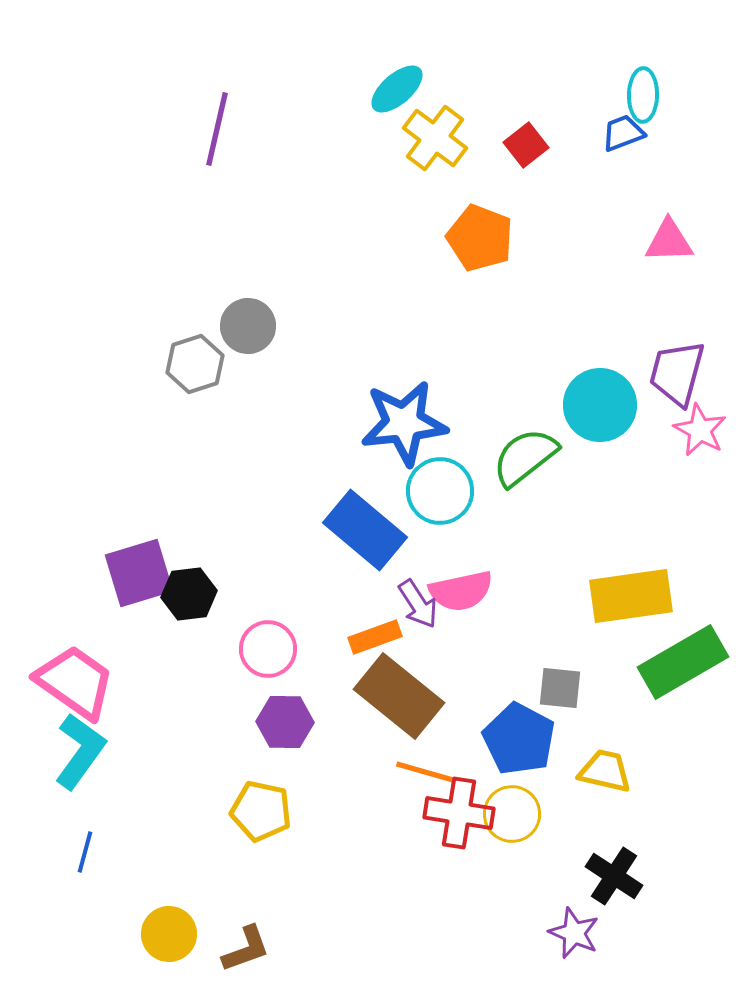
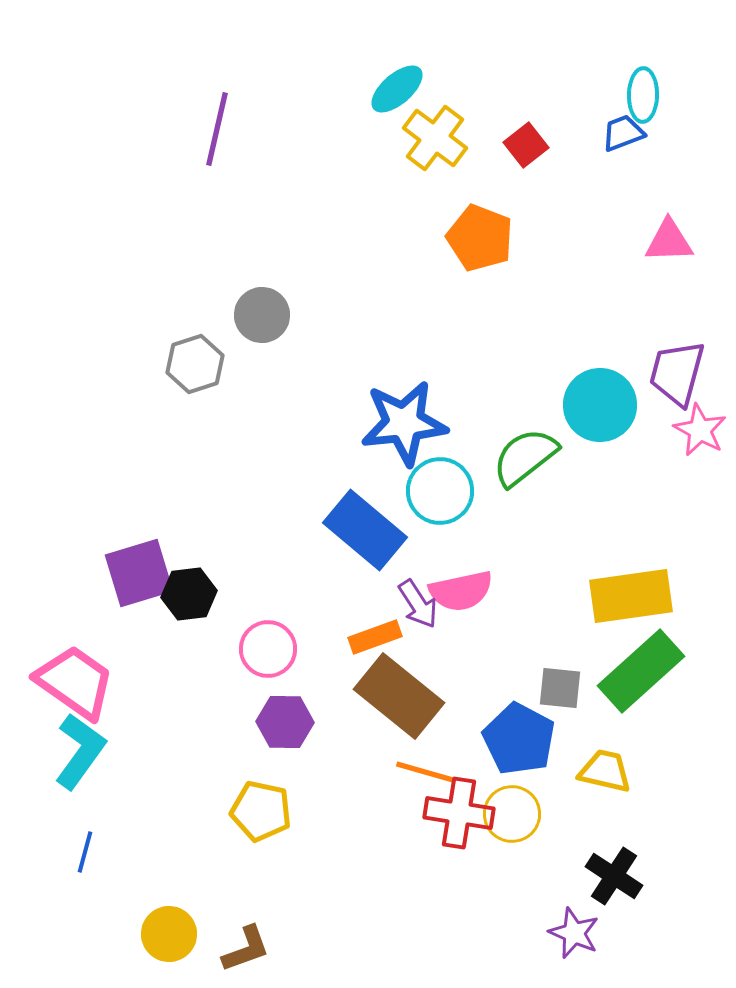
gray circle at (248, 326): moved 14 px right, 11 px up
green rectangle at (683, 662): moved 42 px left, 9 px down; rotated 12 degrees counterclockwise
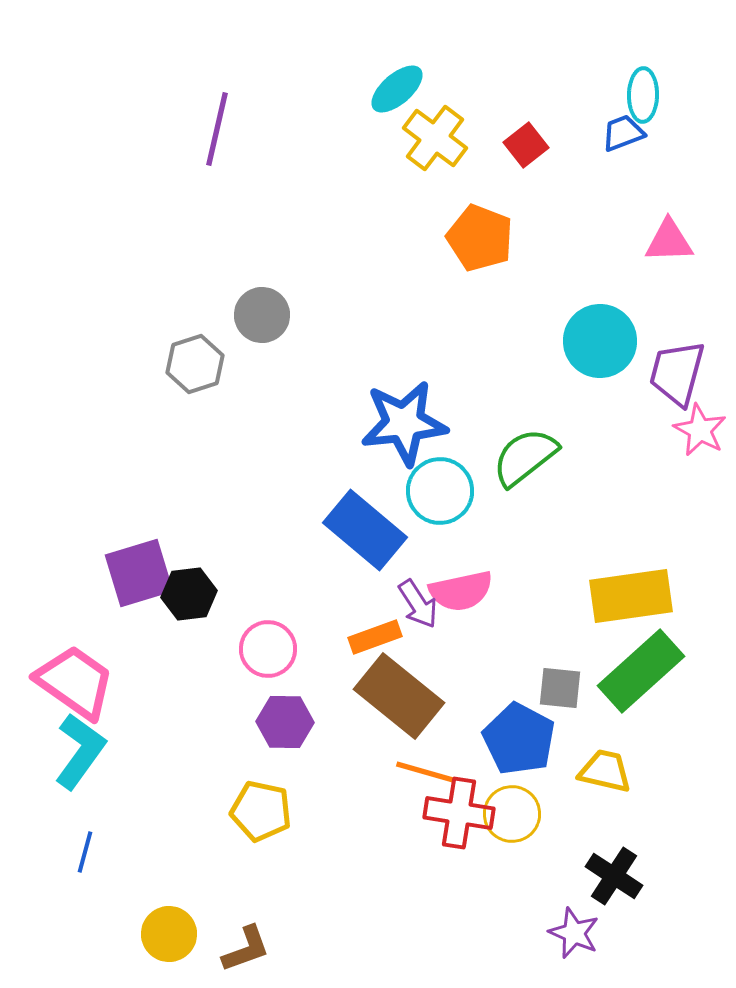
cyan circle at (600, 405): moved 64 px up
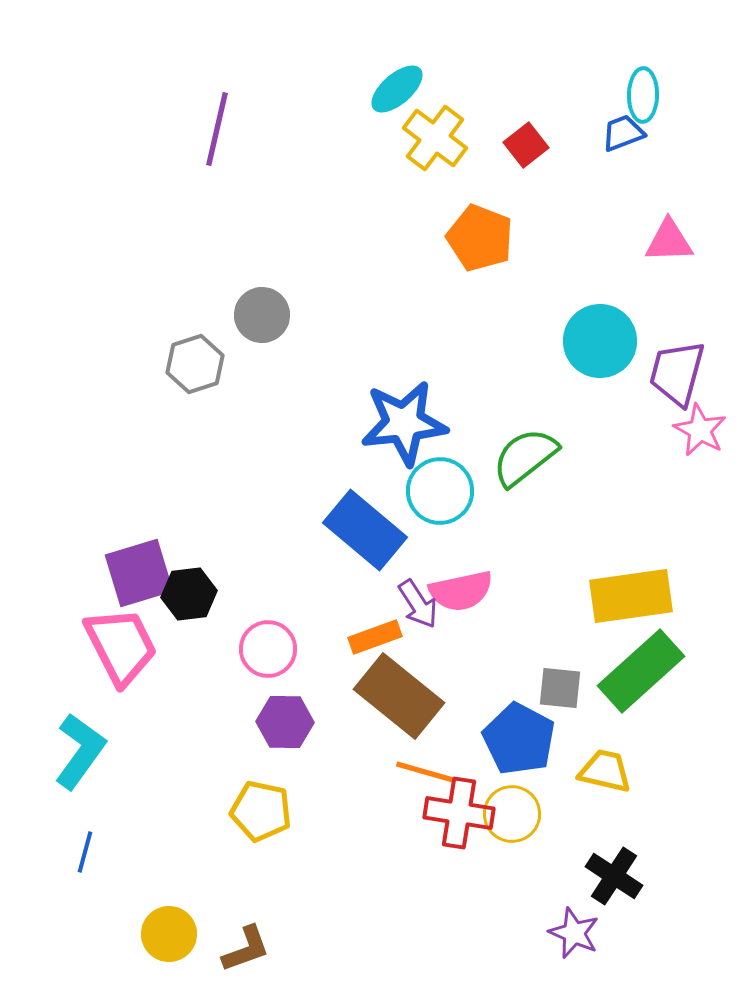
pink trapezoid at (75, 682): moved 46 px right, 36 px up; rotated 28 degrees clockwise
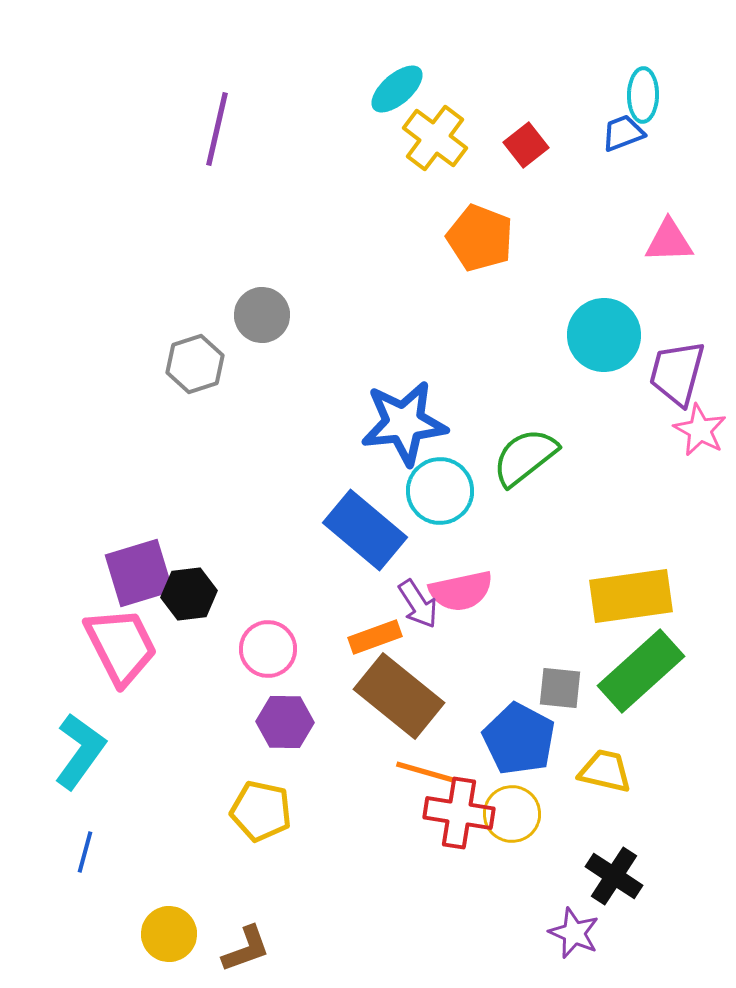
cyan circle at (600, 341): moved 4 px right, 6 px up
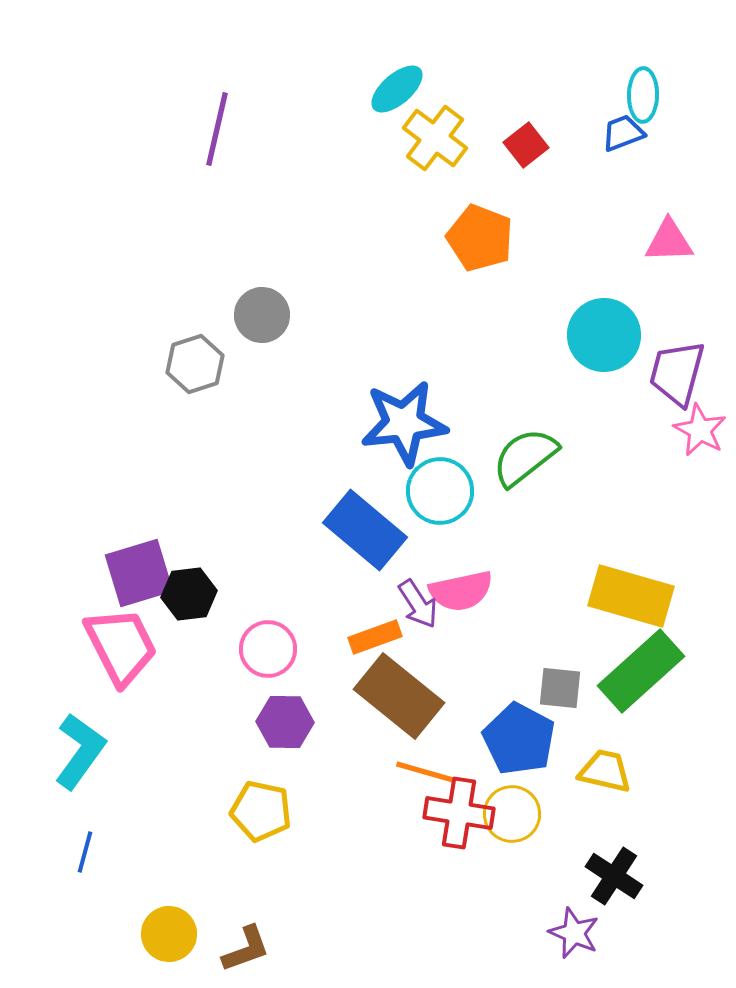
yellow rectangle at (631, 596): rotated 24 degrees clockwise
